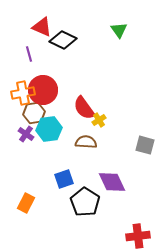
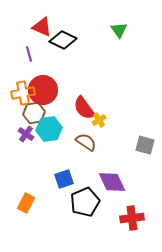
brown semicircle: rotated 30 degrees clockwise
black pentagon: rotated 16 degrees clockwise
red cross: moved 6 px left, 18 px up
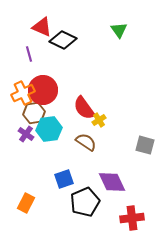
orange cross: rotated 15 degrees counterclockwise
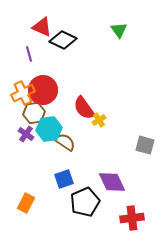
brown semicircle: moved 21 px left
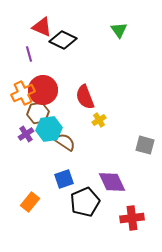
red semicircle: moved 1 px right, 11 px up; rotated 15 degrees clockwise
brown hexagon: moved 4 px right
purple cross: rotated 21 degrees clockwise
orange rectangle: moved 4 px right, 1 px up; rotated 12 degrees clockwise
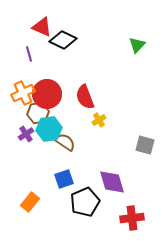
green triangle: moved 18 px right, 15 px down; rotated 18 degrees clockwise
red circle: moved 4 px right, 4 px down
purple diamond: rotated 8 degrees clockwise
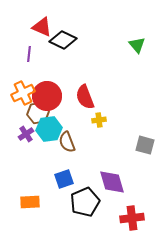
green triangle: rotated 24 degrees counterclockwise
purple line: rotated 21 degrees clockwise
red circle: moved 2 px down
yellow cross: rotated 24 degrees clockwise
brown semicircle: moved 2 px right; rotated 145 degrees counterclockwise
orange rectangle: rotated 48 degrees clockwise
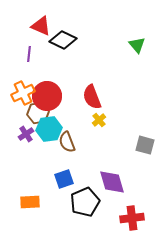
red triangle: moved 1 px left, 1 px up
red semicircle: moved 7 px right
yellow cross: rotated 32 degrees counterclockwise
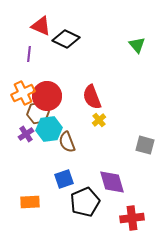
black diamond: moved 3 px right, 1 px up
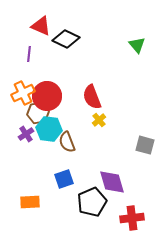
cyan hexagon: rotated 15 degrees clockwise
black pentagon: moved 7 px right
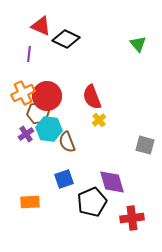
green triangle: moved 1 px right, 1 px up
